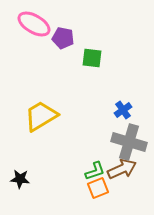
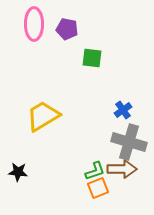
pink ellipse: rotated 60 degrees clockwise
purple pentagon: moved 4 px right, 9 px up
yellow trapezoid: moved 2 px right
brown arrow: rotated 24 degrees clockwise
black star: moved 2 px left, 7 px up
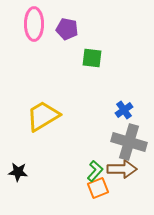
blue cross: moved 1 px right
green L-shape: rotated 30 degrees counterclockwise
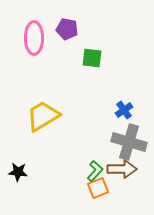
pink ellipse: moved 14 px down
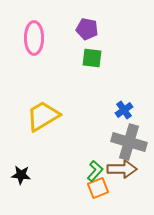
purple pentagon: moved 20 px right
black star: moved 3 px right, 3 px down
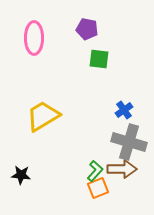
green square: moved 7 px right, 1 px down
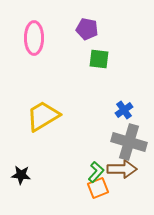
green L-shape: moved 1 px right, 1 px down
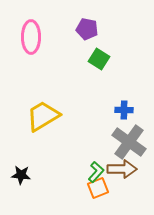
pink ellipse: moved 3 px left, 1 px up
green square: rotated 25 degrees clockwise
blue cross: rotated 36 degrees clockwise
gray cross: rotated 20 degrees clockwise
